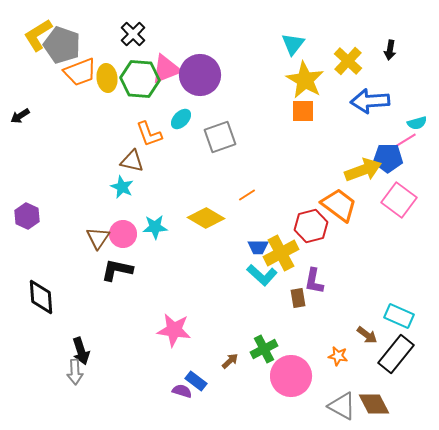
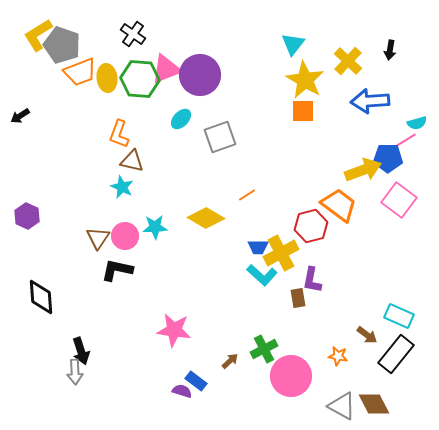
black cross at (133, 34): rotated 10 degrees counterclockwise
orange L-shape at (149, 134): moved 30 px left; rotated 40 degrees clockwise
pink circle at (123, 234): moved 2 px right, 2 px down
purple L-shape at (314, 281): moved 2 px left, 1 px up
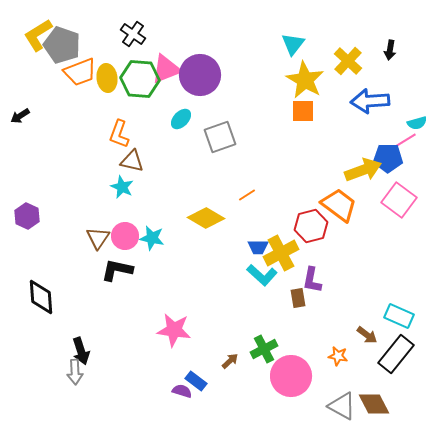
cyan star at (155, 227): moved 3 px left, 11 px down; rotated 15 degrees clockwise
